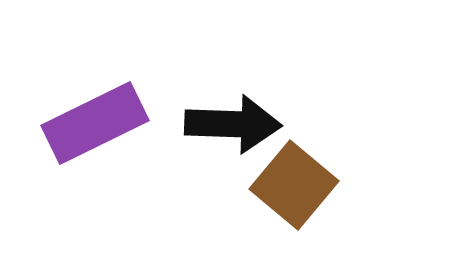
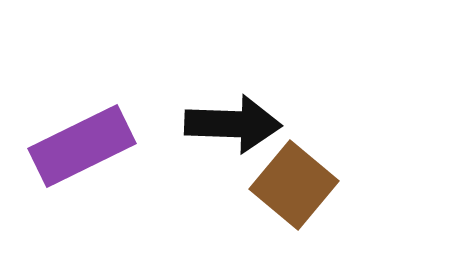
purple rectangle: moved 13 px left, 23 px down
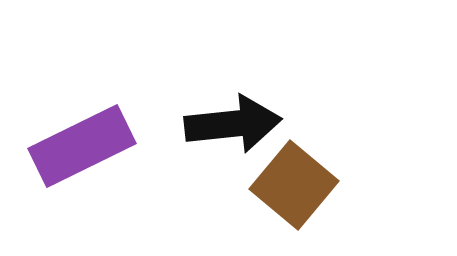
black arrow: rotated 8 degrees counterclockwise
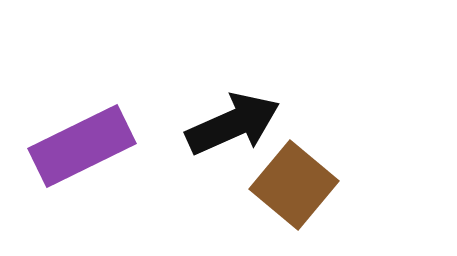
black arrow: rotated 18 degrees counterclockwise
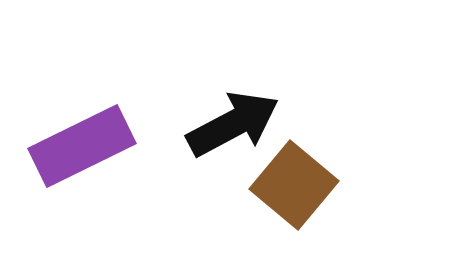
black arrow: rotated 4 degrees counterclockwise
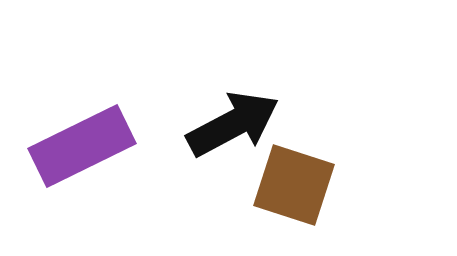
brown square: rotated 22 degrees counterclockwise
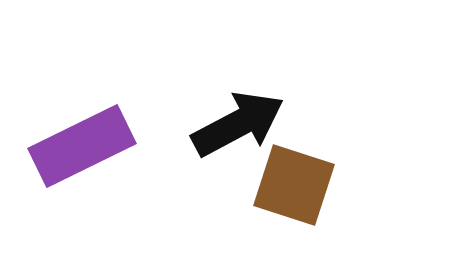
black arrow: moved 5 px right
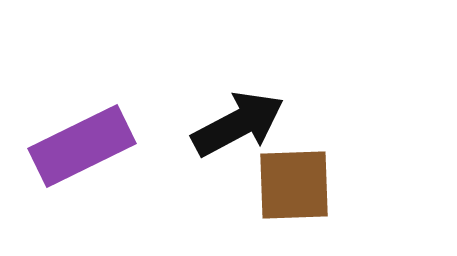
brown square: rotated 20 degrees counterclockwise
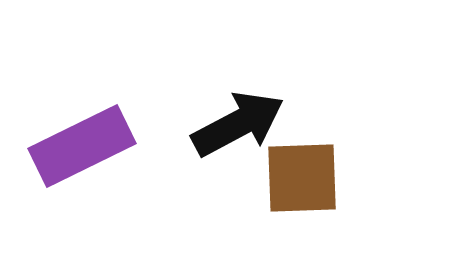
brown square: moved 8 px right, 7 px up
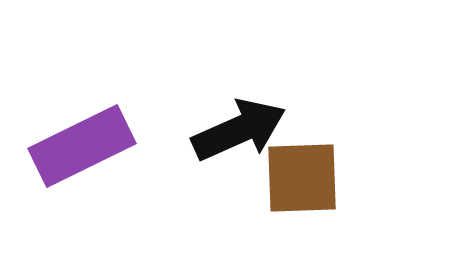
black arrow: moved 1 px right, 6 px down; rotated 4 degrees clockwise
